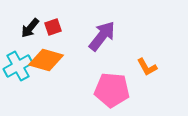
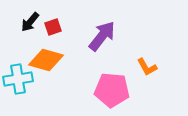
black arrow: moved 6 px up
cyan cross: moved 13 px down; rotated 20 degrees clockwise
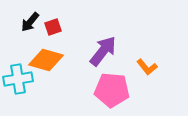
purple arrow: moved 1 px right, 15 px down
orange L-shape: rotated 10 degrees counterclockwise
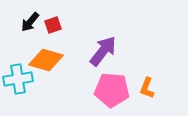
red square: moved 2 px up
orange L-shape: moved 21 px down; rotated 60 degrees clockwise
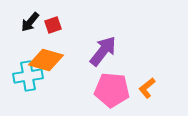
cyan cross: moved 10 px right, 3 px up
orange L-shape: rotated 30 degrees clockwise
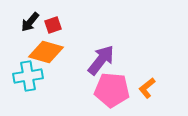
purple arrow: moved 2 px left, 9 px down
orange diamond: moved 8 px up
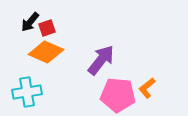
red square: moved 6 px left, 3 px down
orange diamond: rotated 8 degrees clockwise
cyan cross: moved 1 px left, 16 px down
pink pentagon: moved 6 px right, 5 px down
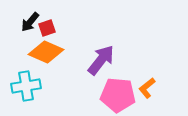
cyan cross: moved 1 px left, 6 px up
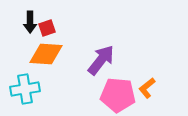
black arrow: rotated 40 degrees counterclockwise
orange diamond: moved 2 px down; rotated 20 degrees counterclockwise
cyan cross: moved 1 px left, 3 px down
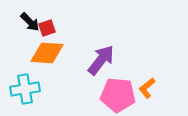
black arrow: rotated 45 degrees counterclockwise
orange diamond: moved 1 px right, 1 px up
